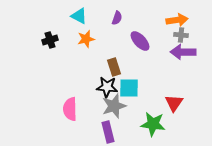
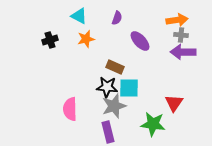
brown rectangle: moved 1 px right; rotated 48 degrees counterclockwise
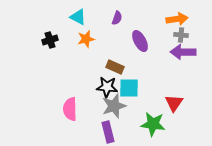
cyan triangle: moved 1 px left, 1 px down
orange arrow: moved 1 px up
purple ellipse: rotated 15 degrees clockwise
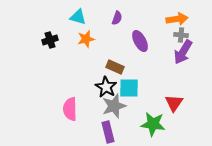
cyan triangle: rotated 12 degrees counterclockwise
purple arrow: rotated 60 degrees counterclockwise
black star: moved 1 px left; rotated 25 degrees clockwise
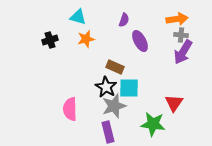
purple semicircle: moved 7 px right, 2 px down
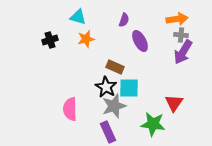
purple rectangle: rotated 10 degrees counterclockwise
